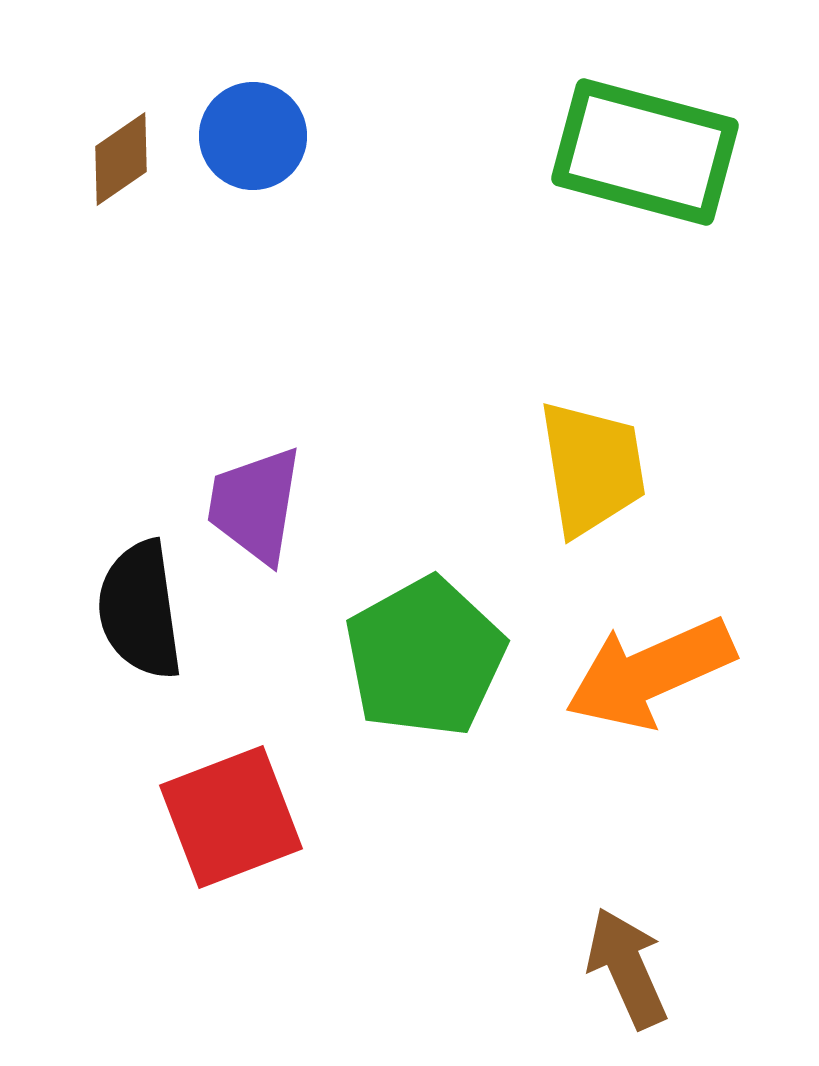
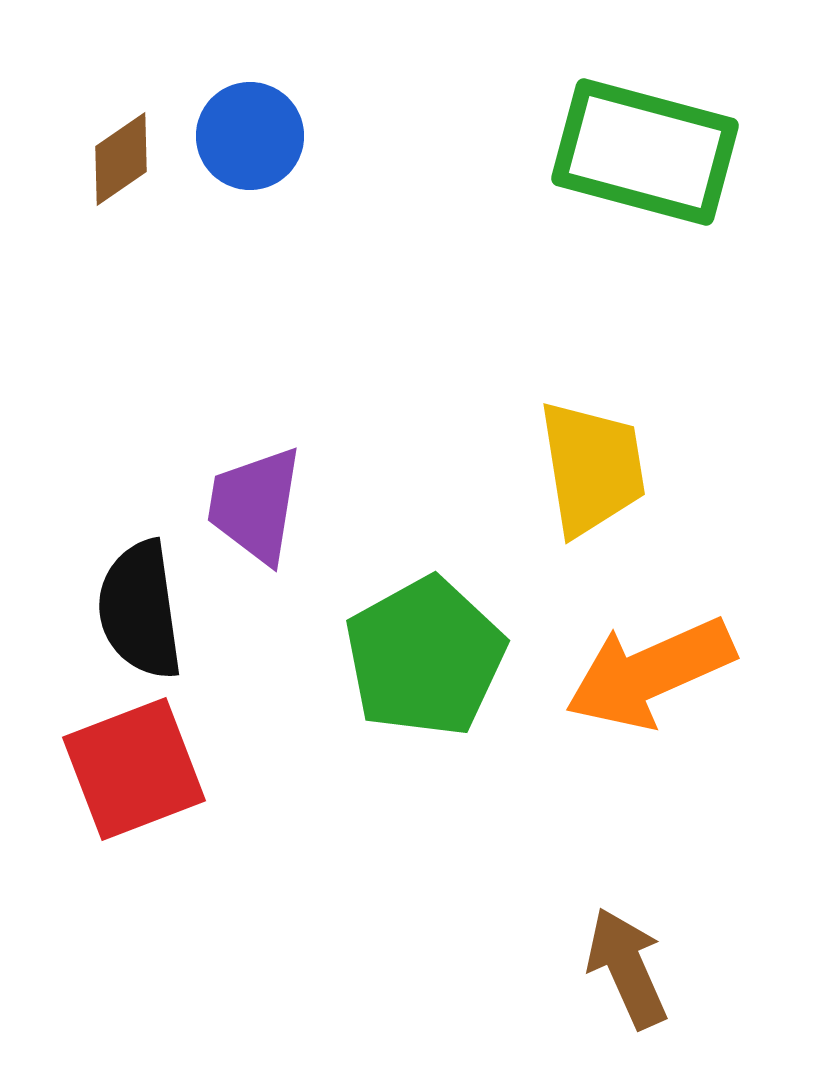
blue circle: moved 3 px left
red square: moved 97 px left, 48 px up
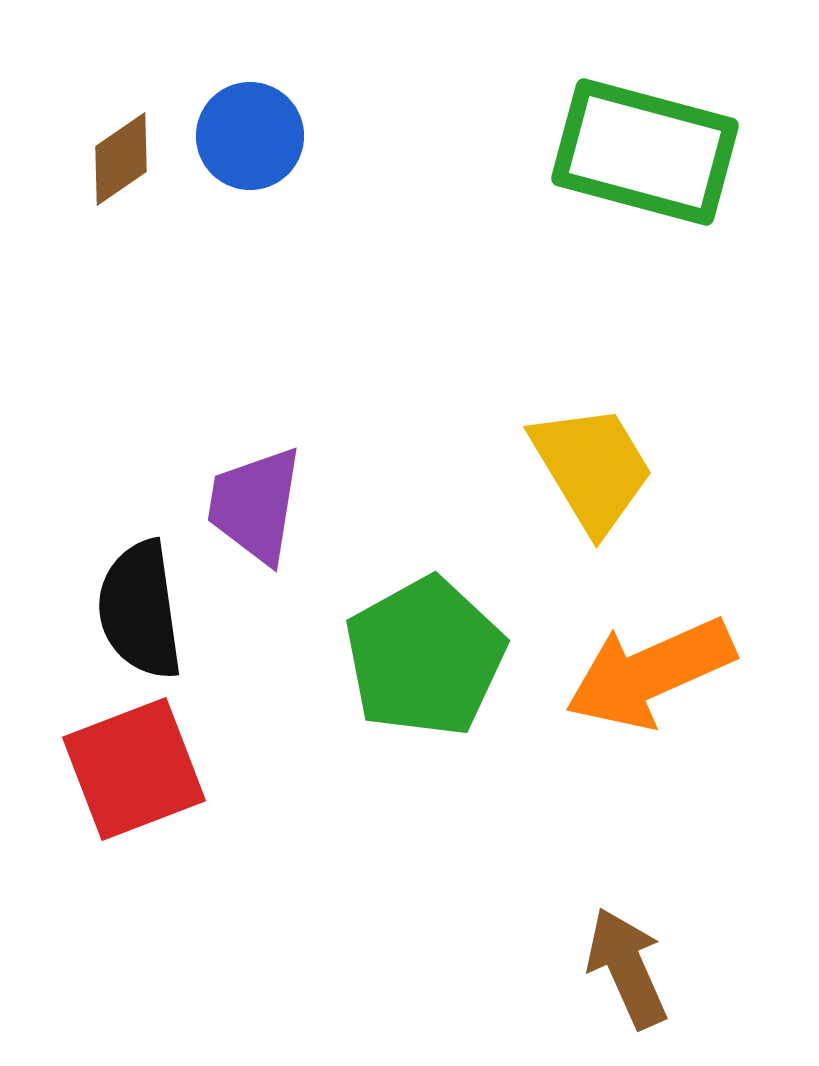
yellow trapezoid: rotated 22 degrees counterclockwise
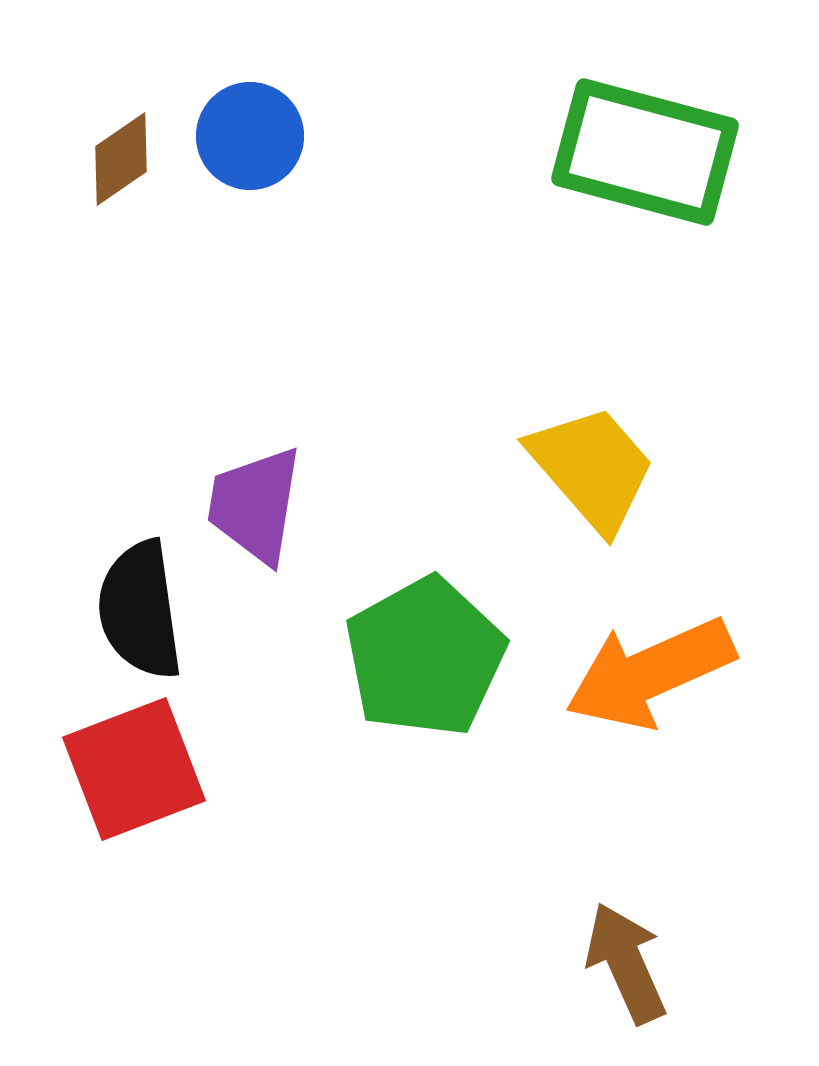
yellow trapezoid: rotated 10 degrees counterclockwise
brown arrow: moved 1 px left, 5 px up
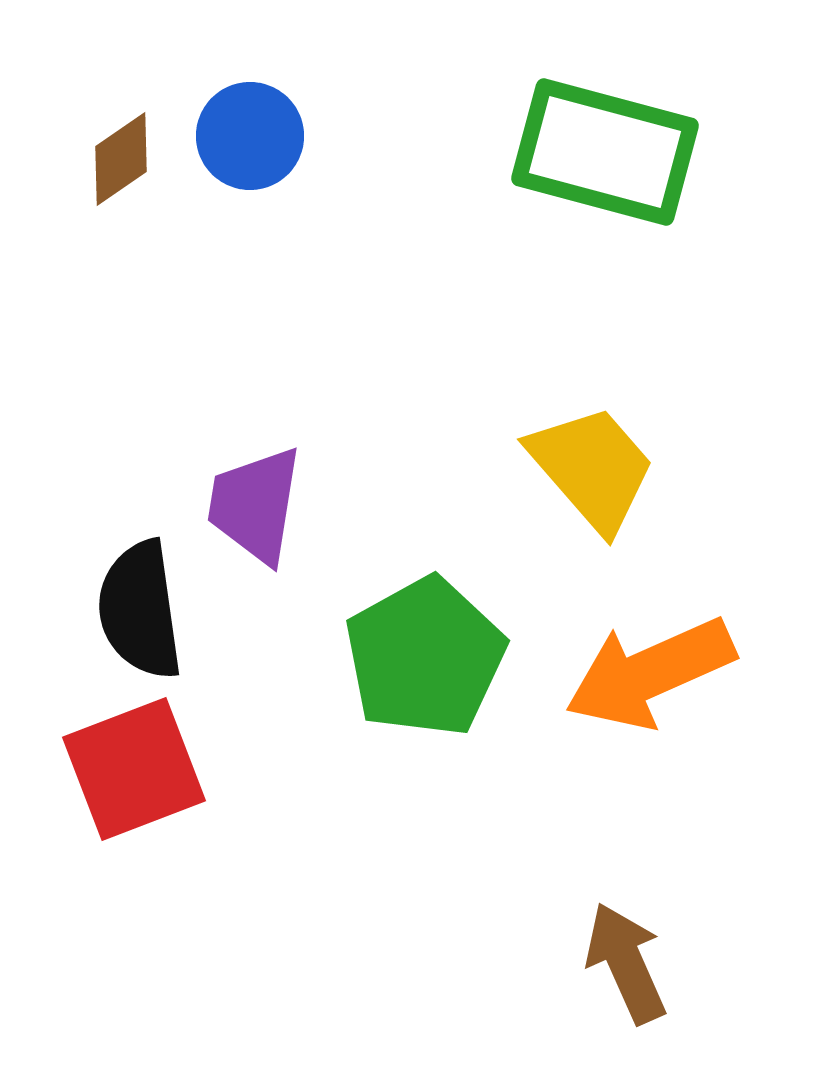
green rectangle: moved 40 px left
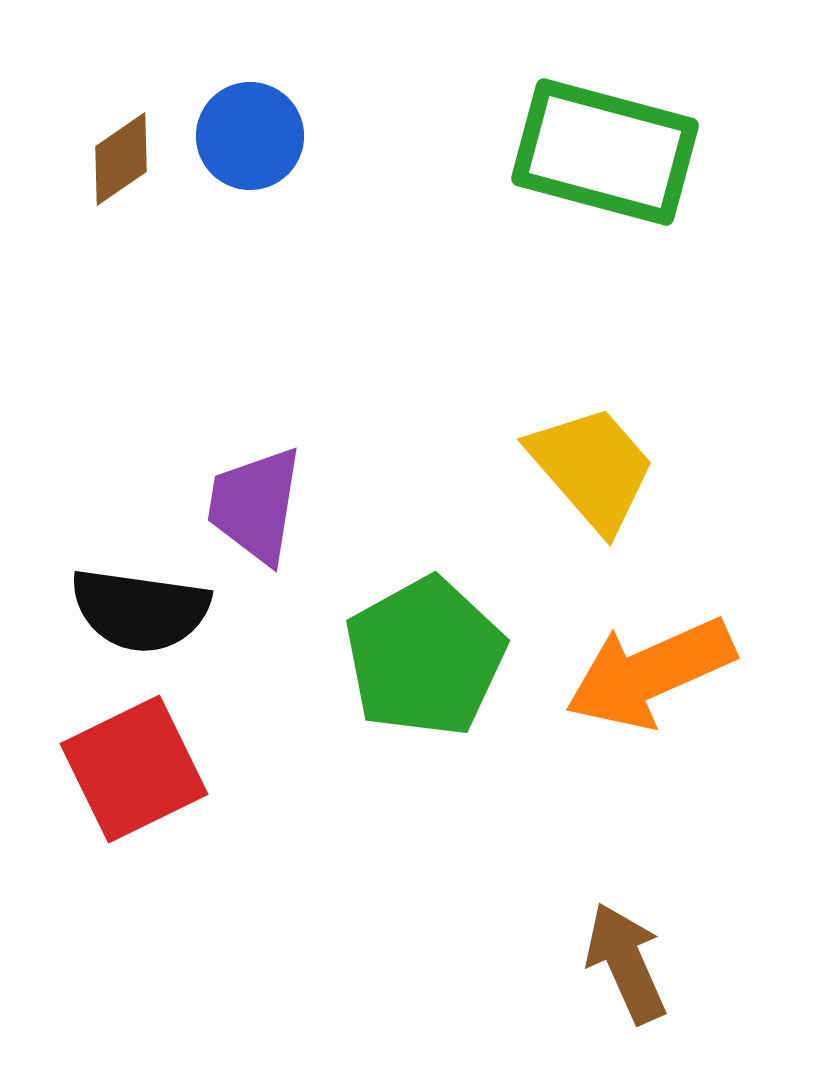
black semicircle: rotated 74 degrees counterclockwise
red square: rotated 5 degrees counterclockwise
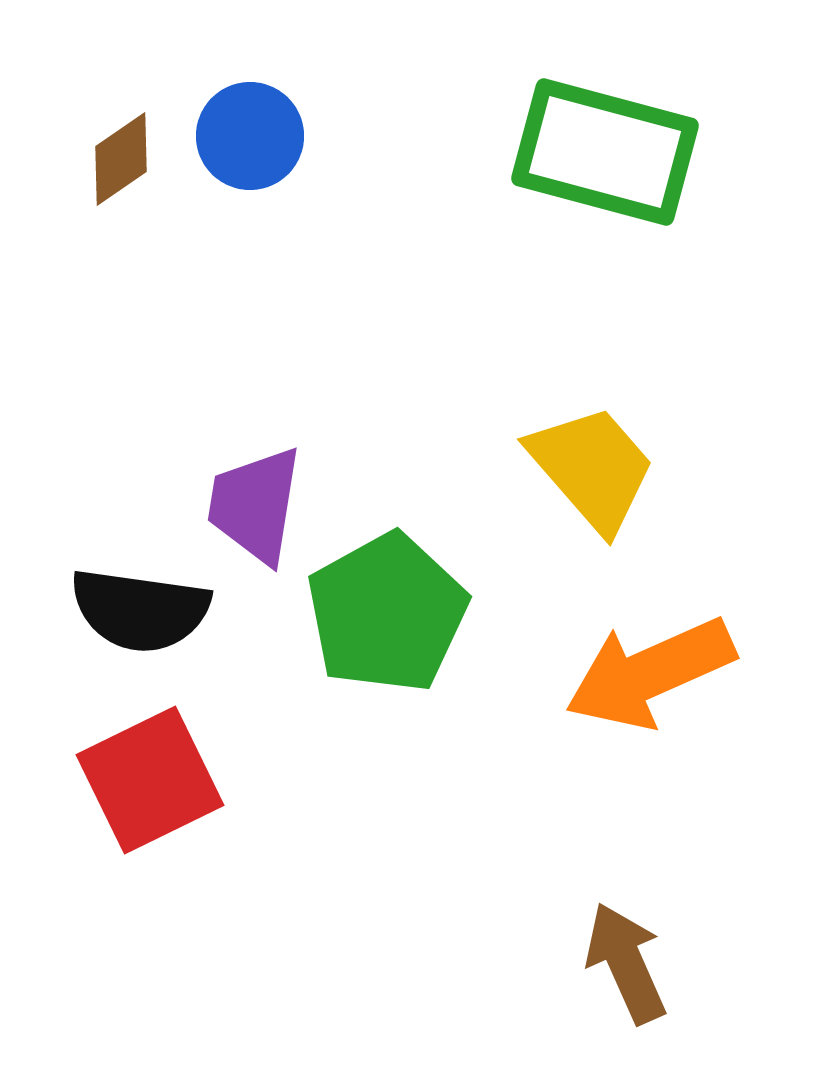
green pentagon: moved 38 px left, 44 px up
red square: moved 16 px right, 11 px down
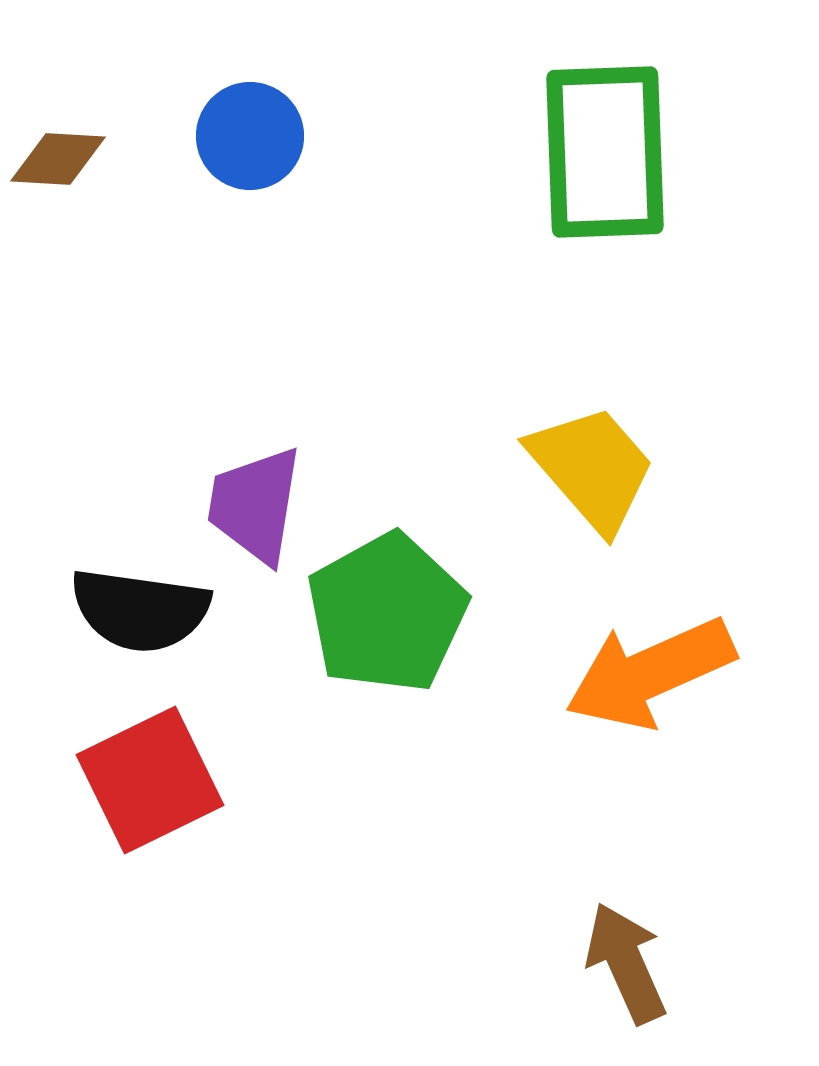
green rectangle: rotated 73 degrees clockwise
brown diamond: moved 63 px left; rotated 38 degrees clockwise
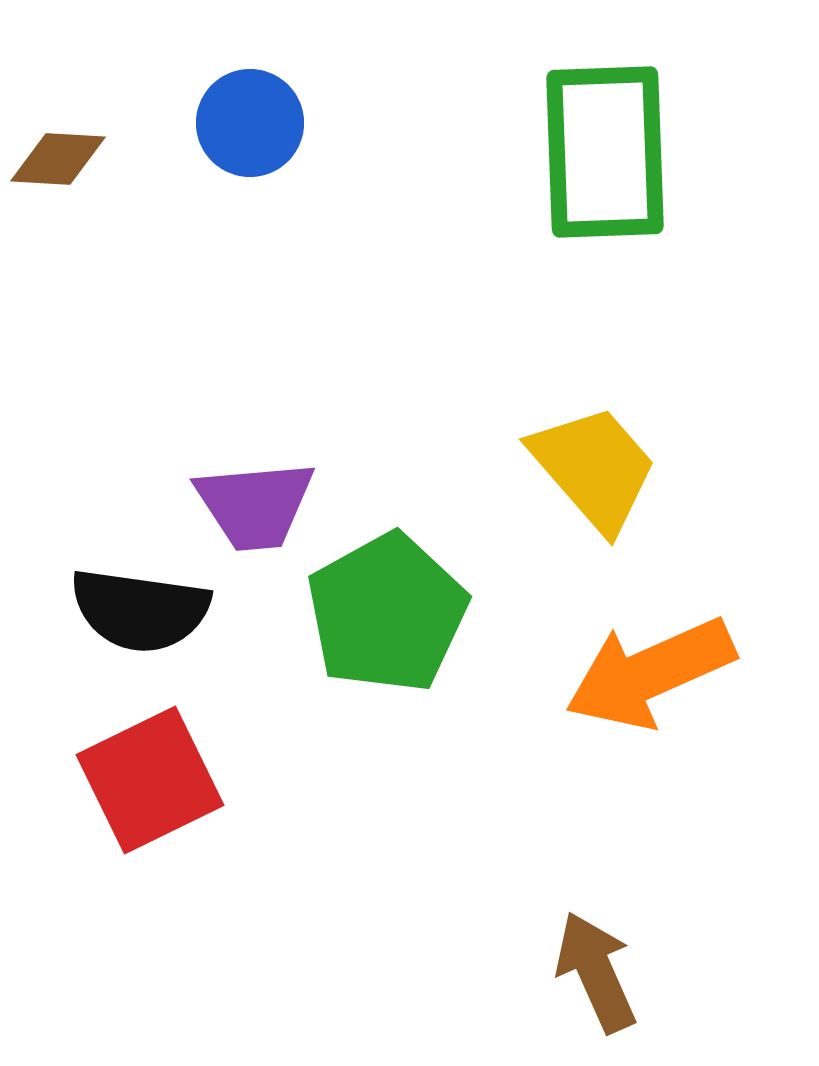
blue circle: moved 13 px up
yellow trapezoid: moved 2 px right
purple trapezoid: rotated 104 degrees counterclockwise
brown arrow: moved 30 px left, 9 px down
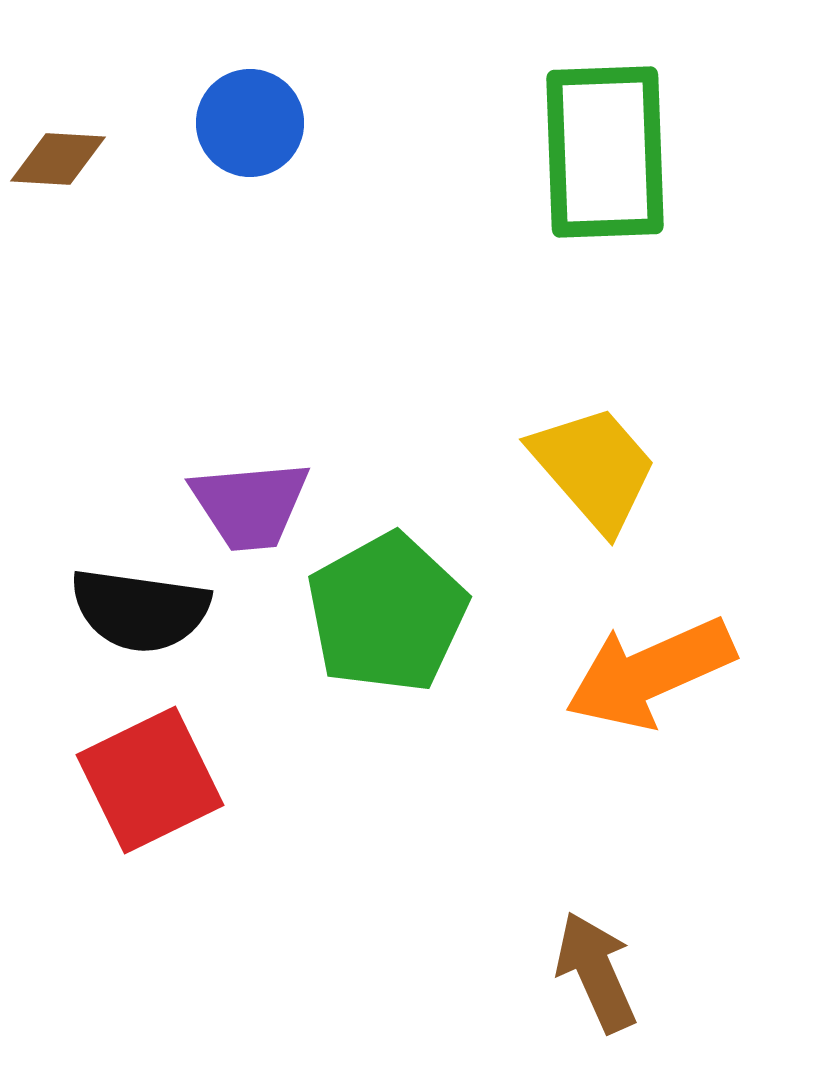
purple trapezoid: moved 5 px left
